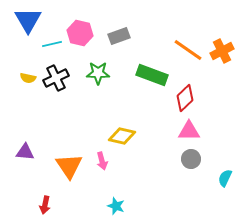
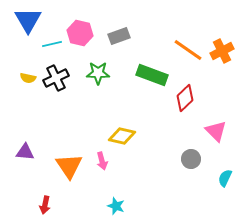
pink triangle: moved 27 px right; rotated 45 degrees clockwise
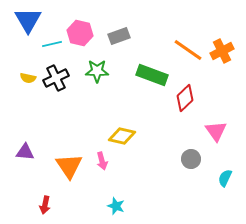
green star: moved 1 px left, 2 px up
pink triangle: rotated 10 degrees clockwise
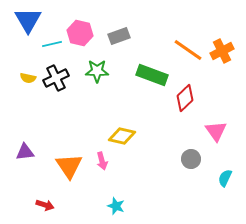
purple triangle: rotated 12 degrees counterclockwise
red arrow: rotated 84 degrees counterclockwise
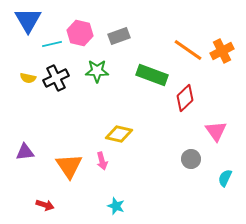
yellow diamond: moved 3 px left, 2 px up
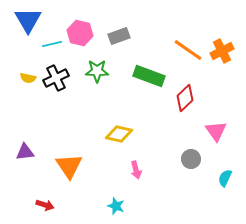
green rectangle: moved 3 px left, 1 px down
pink arrow: moved 34 px right, 9 px down
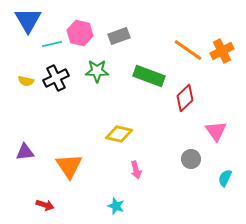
yellow semicircle: moved 2 px left, 3 px down
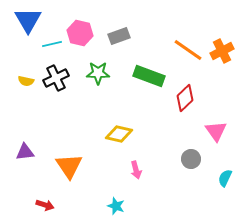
green star: moved 1 px right, 2 px down
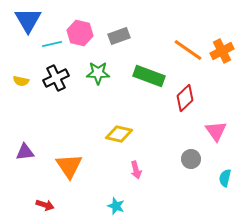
yellow semicircle: moved 5 px left
cyan semicircle: rotated 12 degrees counterclockwise
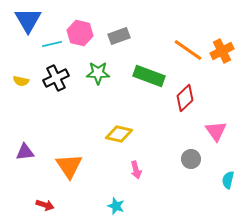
cyan semicircle: moved 3 px right, 2 px down
